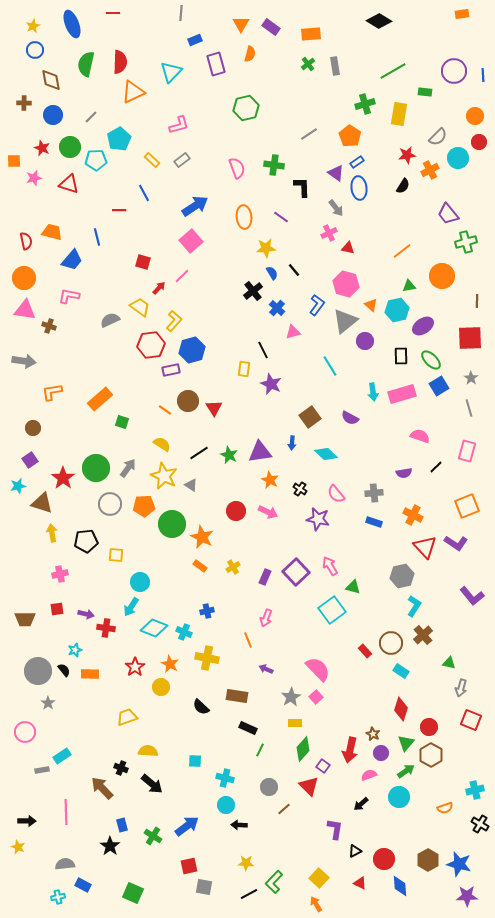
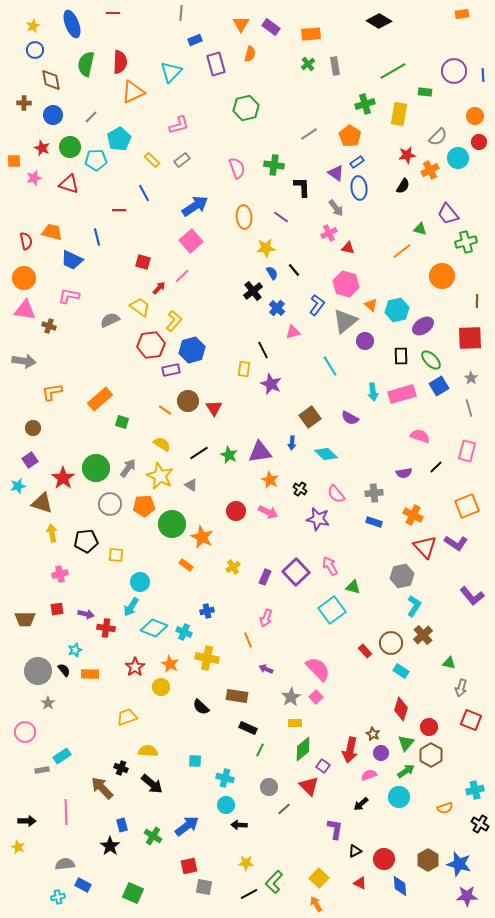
blue trapezoid at (72, 260): rotated 75 degrees clockwise
green triangle at (409, 286): moved 11 px right, 57 px up; rotated 24 degrees clockwise
yellow star at (164, 476): moved 4 px left
orange rectangle at (200, 566): moved 14 px left, 1 px up
green diamond at (303, 749): rotated 10 degrees clockwise
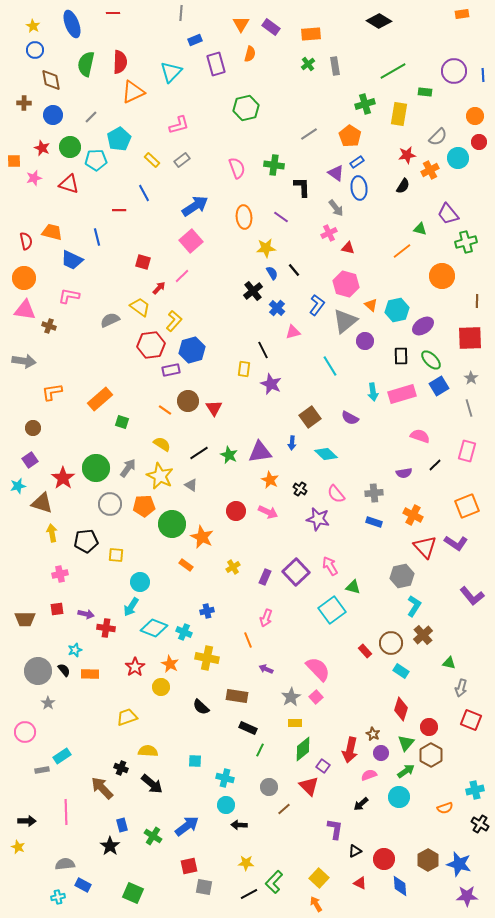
yellow star at (33, 26): rotated 16 degrees counterclockwise
black line at (436, 467): moved 1 px left, 2 px up
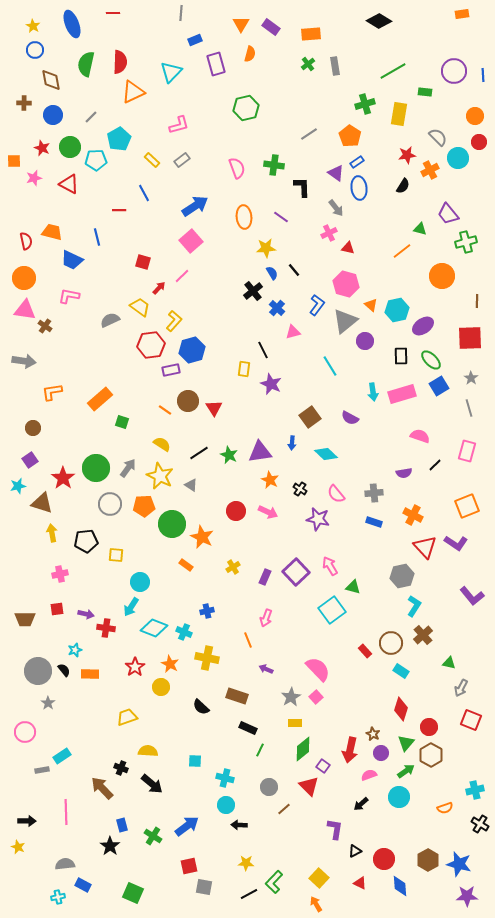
gray semicircle at (438, 137): rotated 90 degrees counterclockwise
red triangle at (69, 184): rotated 10 degrees clockwise
brown cross at (49, 326): moved 4 px left; rotated 16 degrees clockwise
gray arrow at (461, 688): rotated 12 degrees clockwise
brown rectangle at (237, 696): rotated 10 degrees clockwise
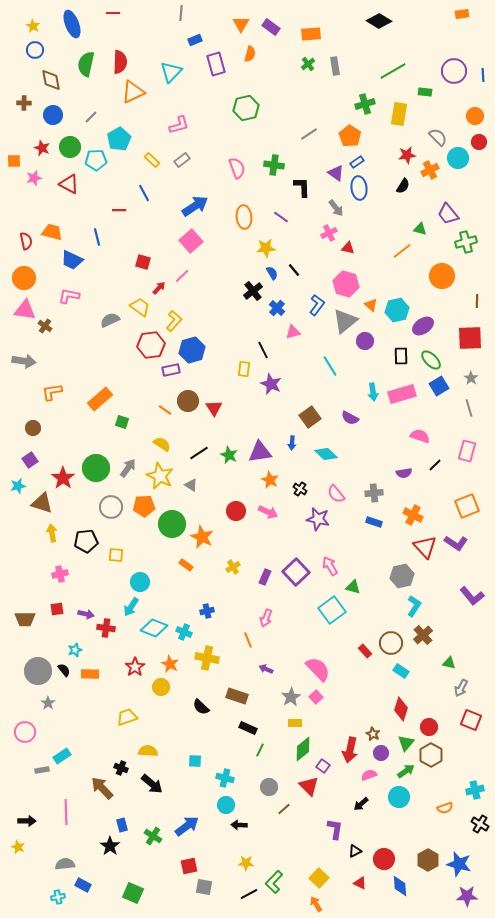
gray circle at (110, 504): moved 1 px right, 3 px down
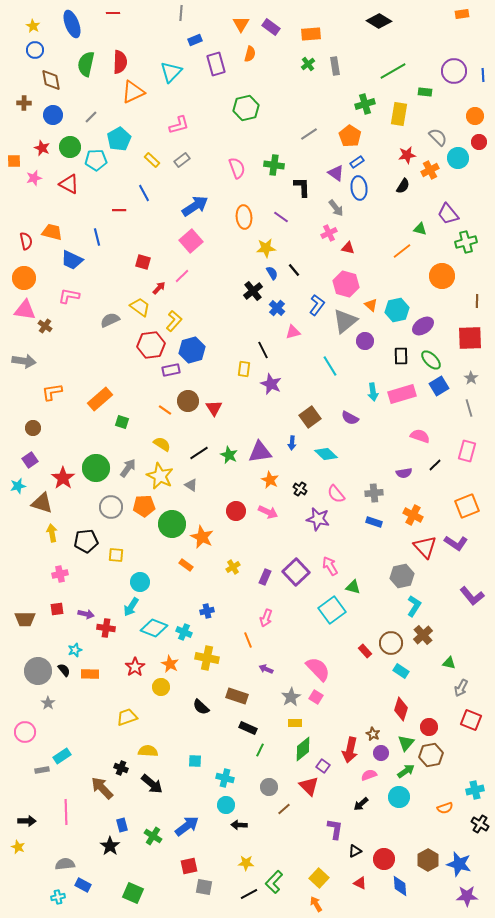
pink square at (316, 697): rotated 16 degrees counterclockwise
brown hexagon at (431, 755): rotated 20 degrees clockwise
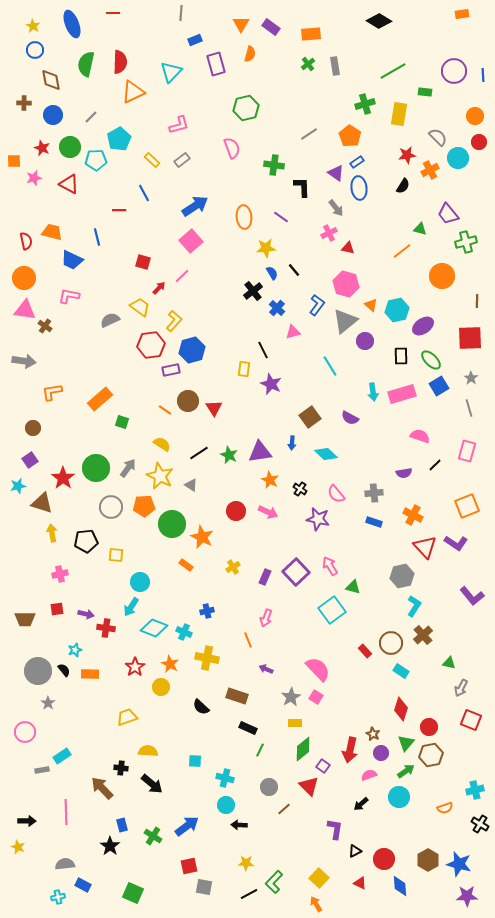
pink semicircle at (237, 168): moved 5 px left, 20 px up
black cross at (121, 768): rotated 16 degrees counterclockwise
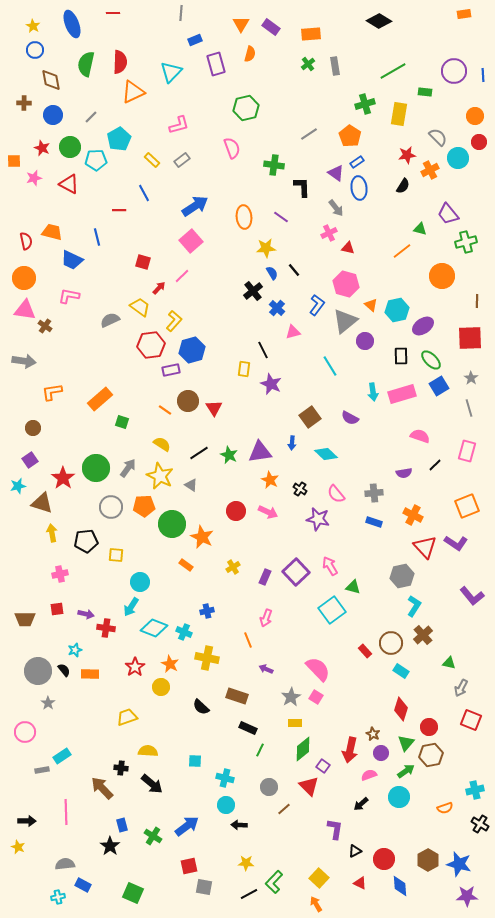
orange rectangle at (462, 14): moved 2 px right
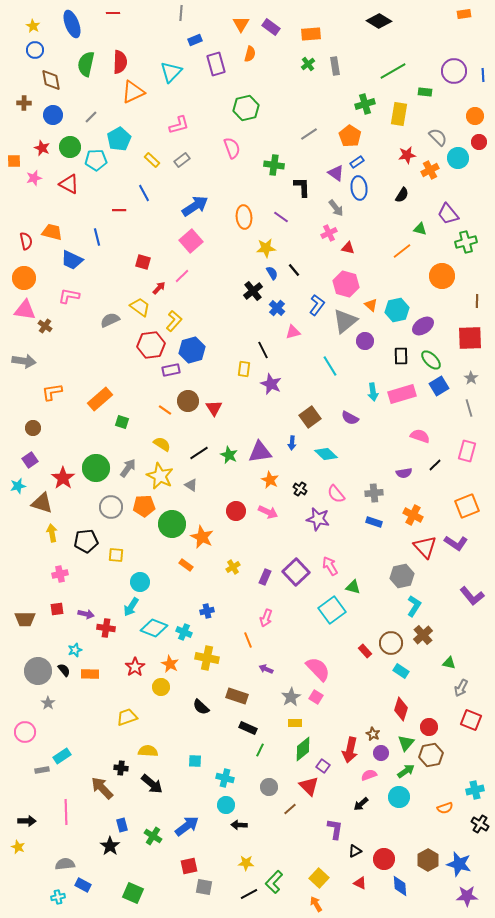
black semicircle at (403, 186): moved 1 px left, 9 px down
brown line at (284, 809): moved 6 px right
